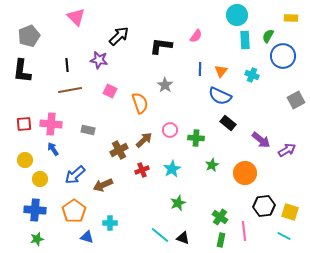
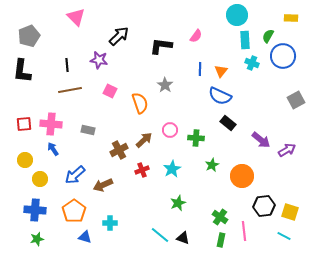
cyan cross at (252, 75): moved 12 px up
orange circle at (245, 173): moved 3 px left, 3 px down
blue triangle at (87, 237): moved 2 px left
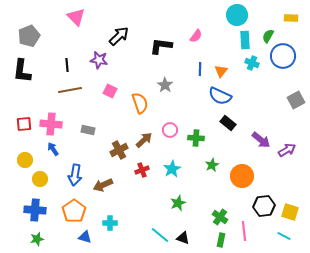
blue arrow at (75, 175): rotated 40 degrees counterclockwise
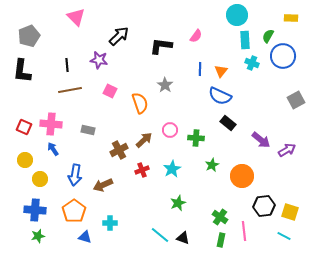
red square at (24, 124): moved 3 px down; rotated 28 degrees clockwise
green star at (37, 239): moved 1 px right, 3 px up
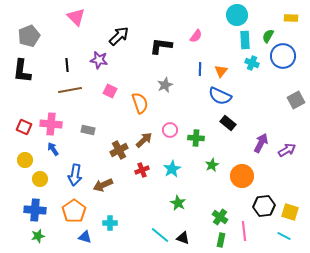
gray star at (165, 85): rotated 14 degrees clockwise
purple arrow at (261, 140): moved 3 px down; rotated 102 degrees counterclockwise
green star at (178, 203): rotated 21 degrees counterclockwise
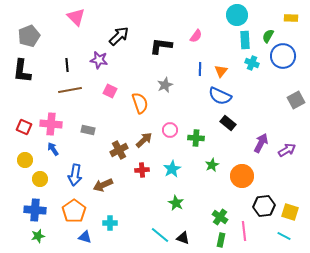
red cross at (142, 170): rotated 16 degrees clockwise
green star at (178, 203): moved 2 px left
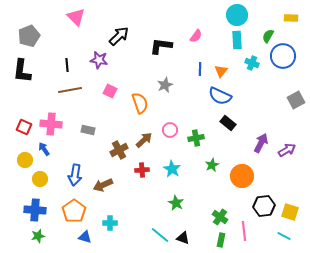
cyan rectangle at (245, 40): moved 8 px left
green cross at (196, 138): rotated 14 degrees counterclockwise
blue arrow at (53, 149): moved 9 px left
cyan star at (172, 169): rotated 12 degrees counterclockwise
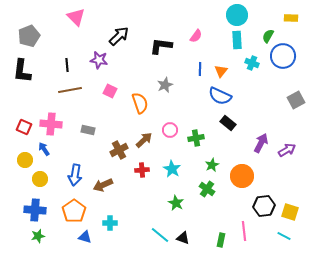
green cross at (220, 217): moved 13 px left, 28 px up
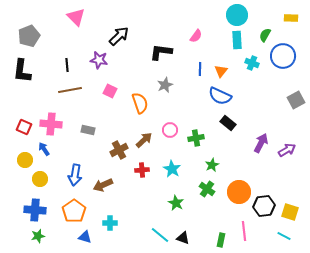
green semicircle at (268, 36): moved 3 px left, 1 px up
black L-shape at (161, 46): moved 6 px down
orange circle at (242, 176): moved 3 px left, 16 px down
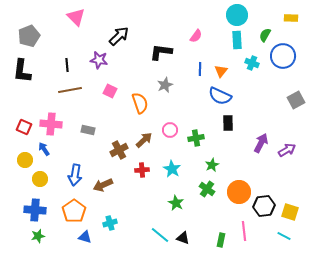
black rectangle at (228, 123): rotated 49 degrees clockwise
cyan cross at (110, 223): rotated 16 degrees counterclockwise
